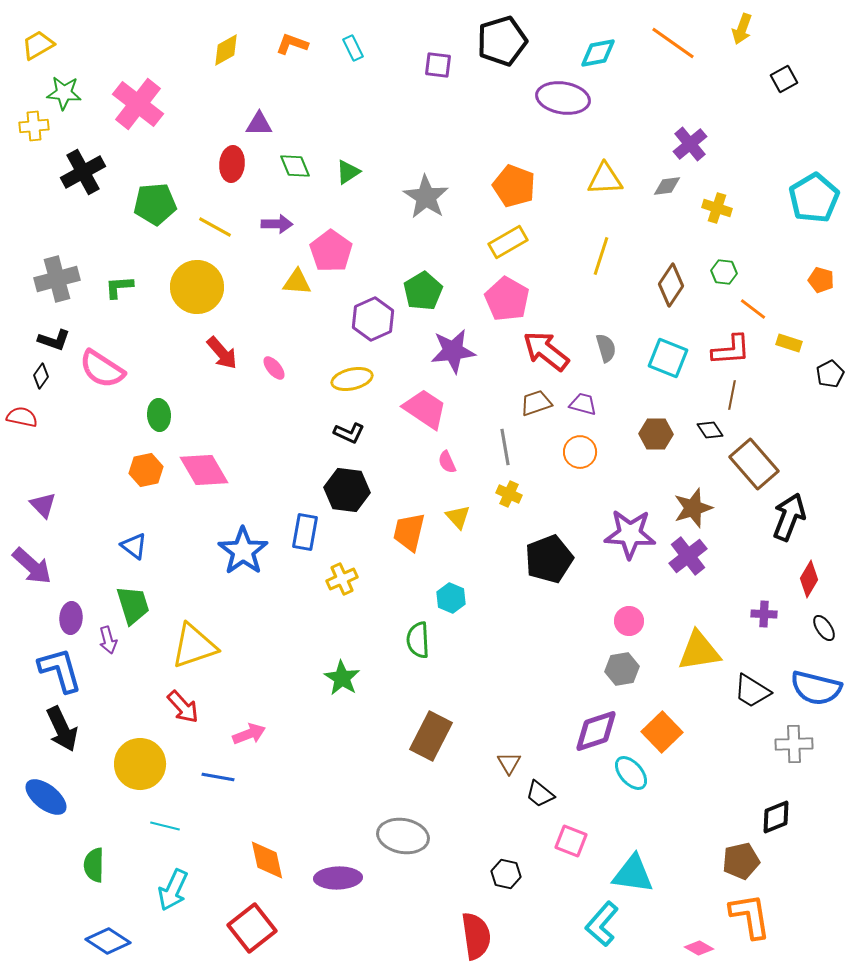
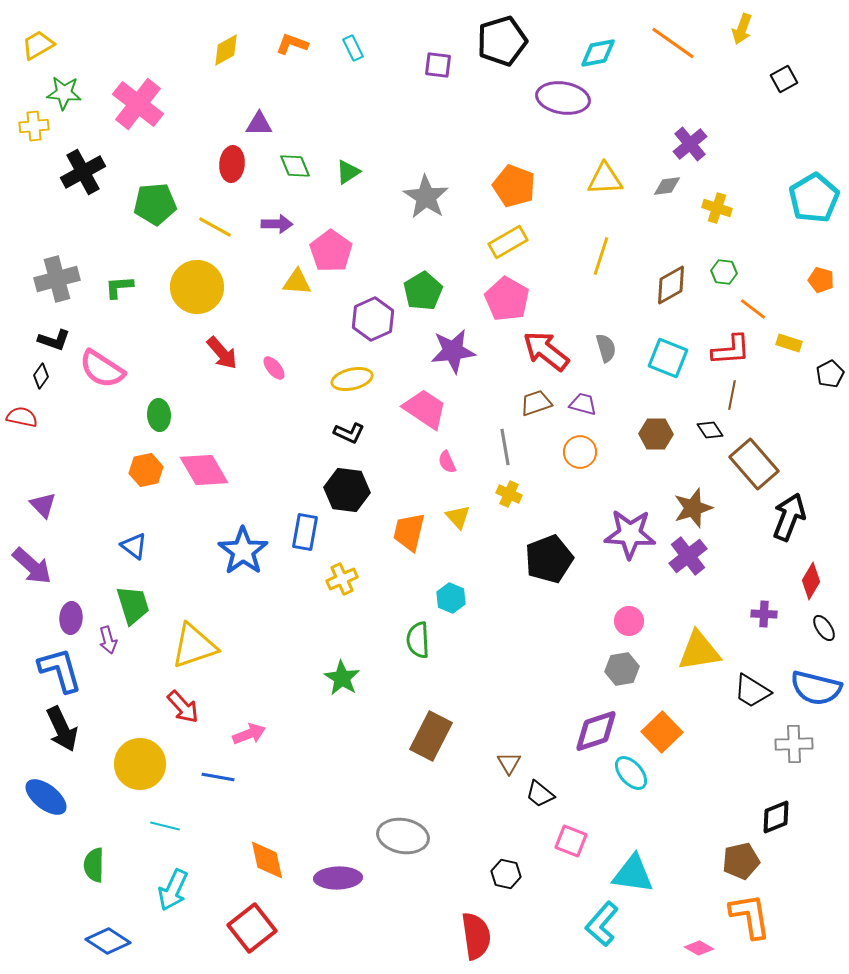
brown diamond at (671, 285): rotated 27 degrees clockwise
red diamond at (809, 579): moved 2 px right, 2 px down
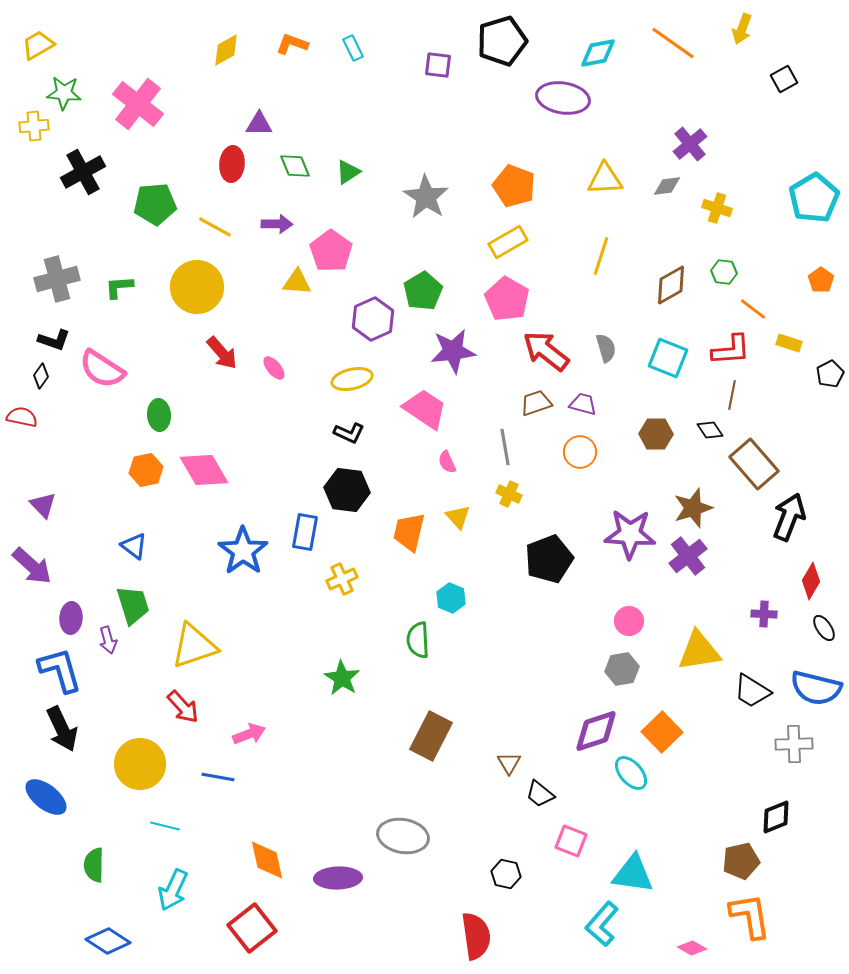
orange pentagon at (821, 280): rotated 20 degrees clockwise
pink diamond at (699, 948): moved 7 px left
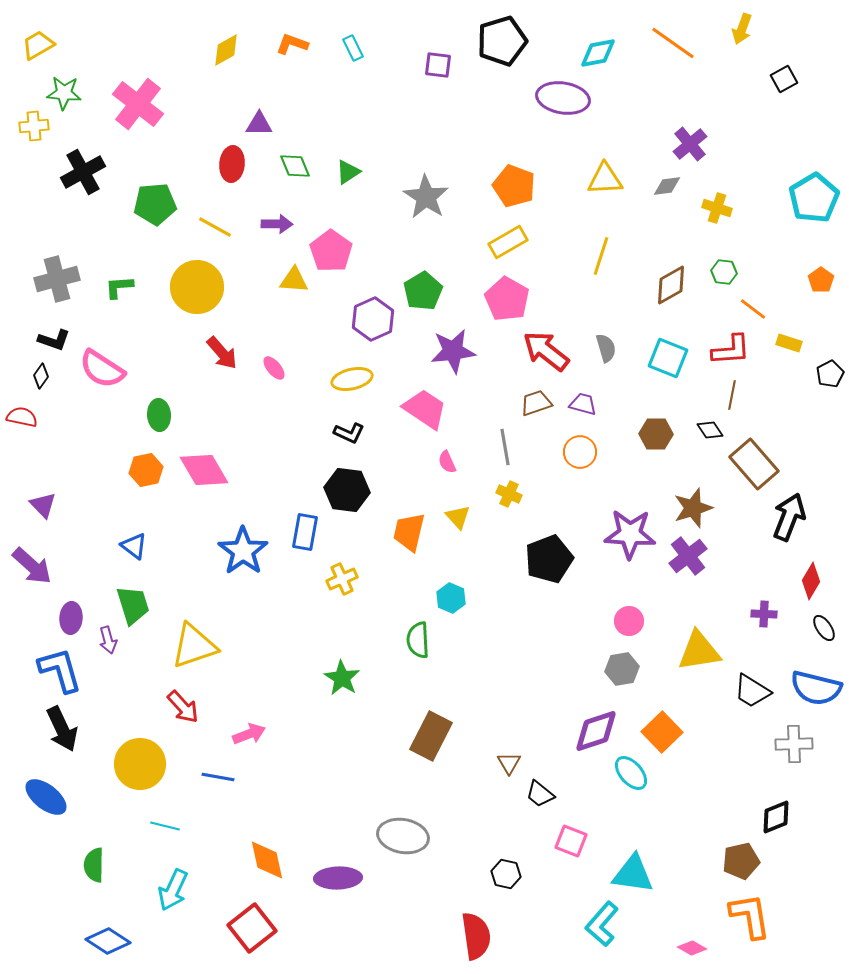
yellow triangle at (297, 282): moved 3 px left, 2 px up
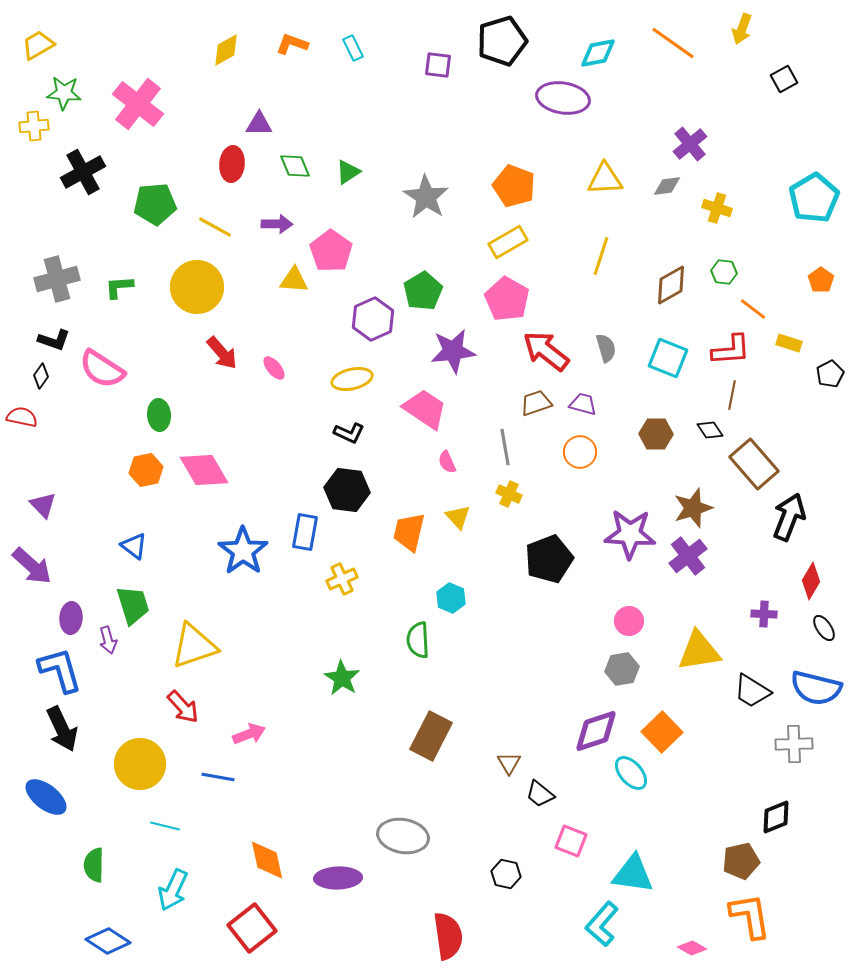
red semicircle at (476, 936): moved 28 px left
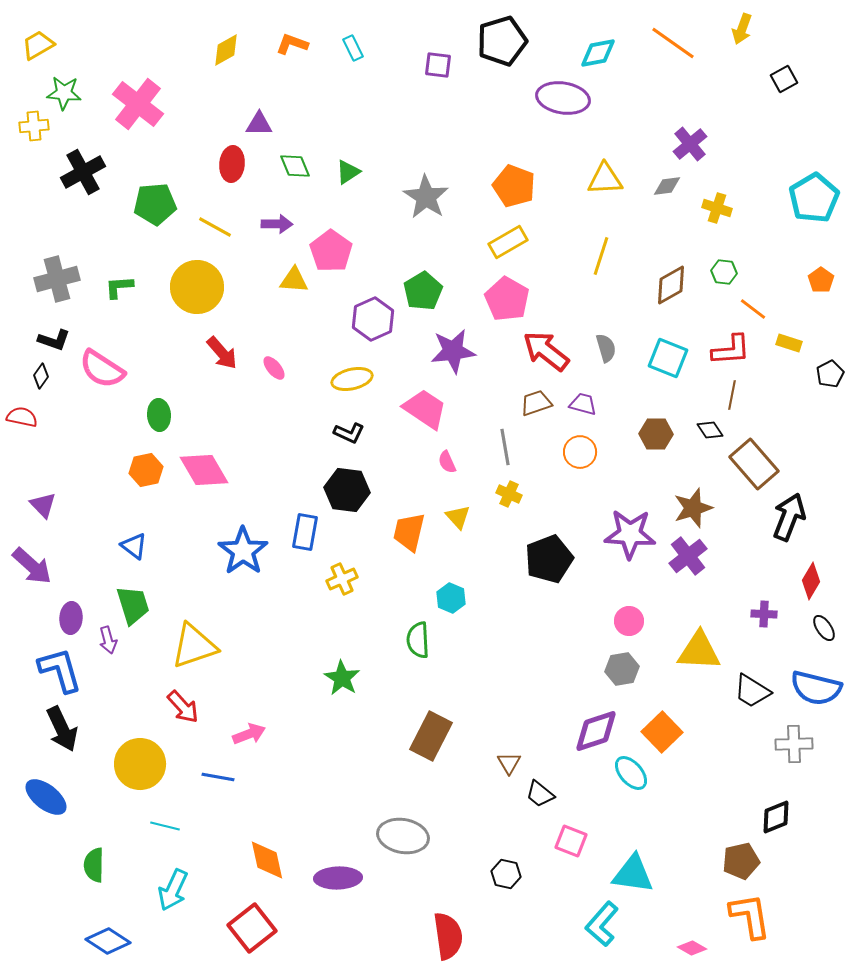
yellow triangle at (699, 651): rotated 12 degrees clockwise
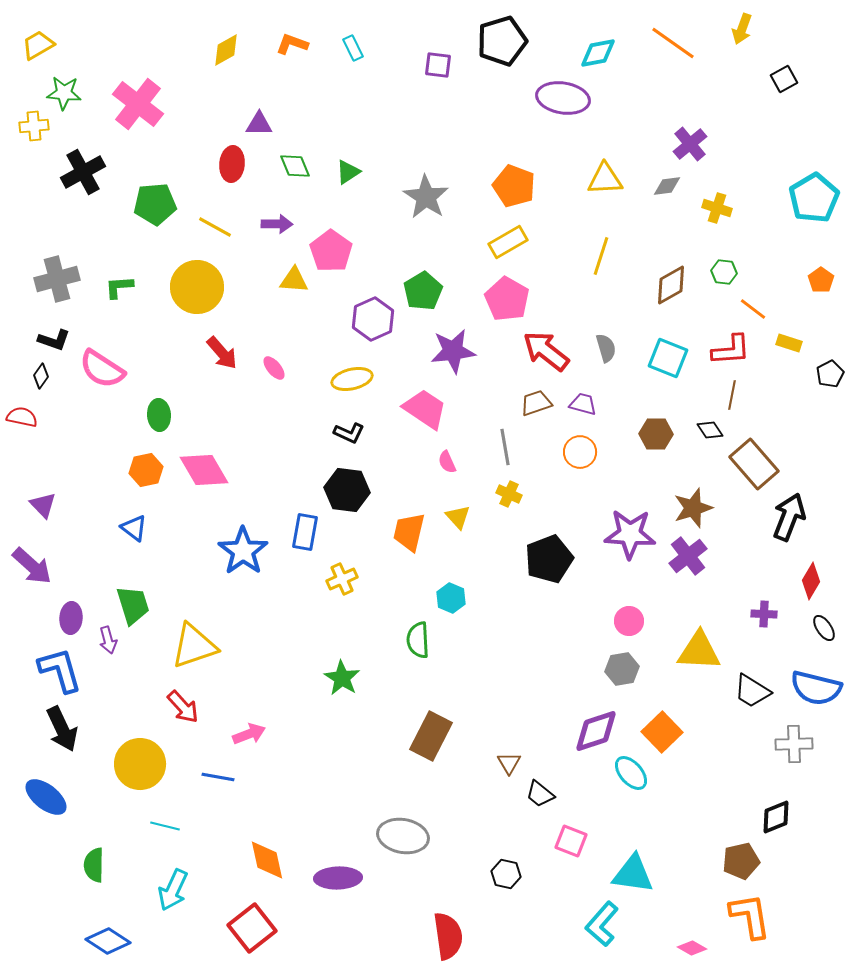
blue triangle at (134, 546): moved 18 px up
